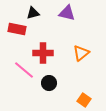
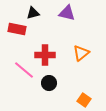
red cross: moved 2 px right, 2 px down
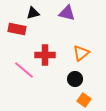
black circle: moved 26 px right, 4 px up
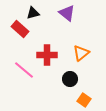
purple triangle: rotated 24 degrees clockwise
red rectangle: moved 3 px right; rotated 30 degrees clockwise
red cross: moved 2 px right
black circle: moved 5 px left
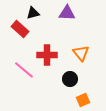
purple triangle: rotated 36 degrees counterclockwise
orange triangle: rotated 30 degrees counterclockwise
orange square: moved 1 px left; rotated 32 degrees clockwise
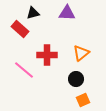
orange triangle: rotated 30 degrees clockwise
black circle: moved 6 px right
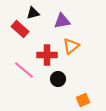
purple triangle: moved 5 px left, 8 px down; rotated 12 degrees counterclockwise
orange triangle: moved 10 px left, 7 px up
black circle: moved 18 px left
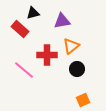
black circle: moved 19 px right, 10 px up
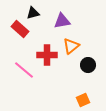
black circle: moved 11 px right, 4 px up
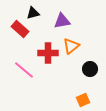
red cross: moved 1 px right, 2 px up
black circle: moved 2 px right, 4 px down
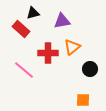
red rectangle: moved 1 px right
orange triangle: moved 1 px right, 1 px down
orange square: rotated 24 degrees clockwise
